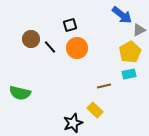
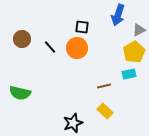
blue arrow: moved 4 px left; rotated 70 degrees clockwise
black square: moved 12 px right, 2 px down; rotated 24 degrees clockwise
brown circle: moved 9 px left
yellow pentagon: moved 4 px right
yellow rectangle: moved 10 px right, 1 px down
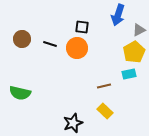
black line: moved 3 px up; rotated 32 degrees counterclockwise
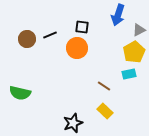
brown circle: moved 5 px right
black line: moved 9 px up; rotated 40 degrees counterclockwise
brown line: rotated 48 degrees clockwise
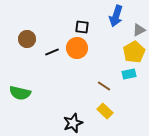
blue arrow: moved 2 px left, 1 px down
black line: moved 2 px right, 17 px down
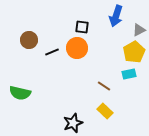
brown circle: moved 2 px right, 1 px down
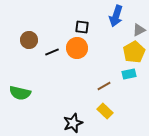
brown line: rotated 64 degrees counterclockwise
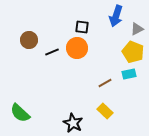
gray triangle: moved 2 px left, 1 px up
yellow pentagon: moved 1 px left; rotated 20 degrees counterclockwise
brown line: moved 1 px right, 3 px up
green semicircle: moved 20 px down; rotated 30 degrees clockwise
black star: rotated 24 degrees counterclockwise
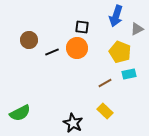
yellow pentagon: moved 13 px left
green semicircle: rotated 70 degrees counterclockwise
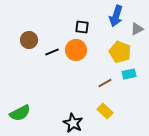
orange circle: moved 1 px left, 2 px down
